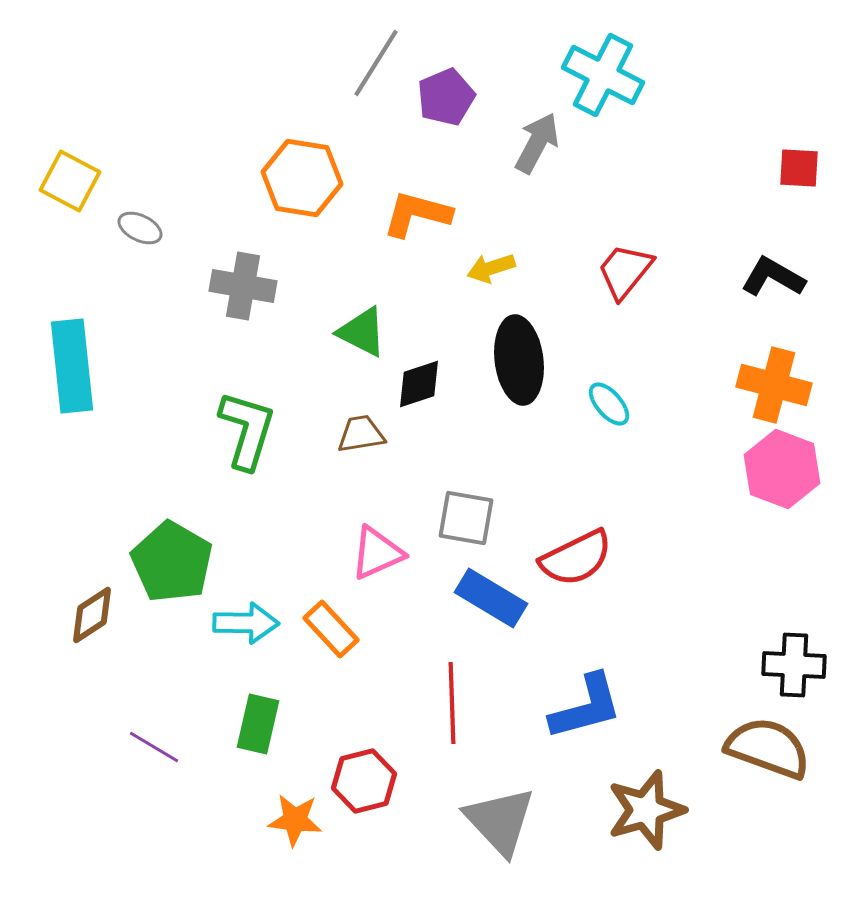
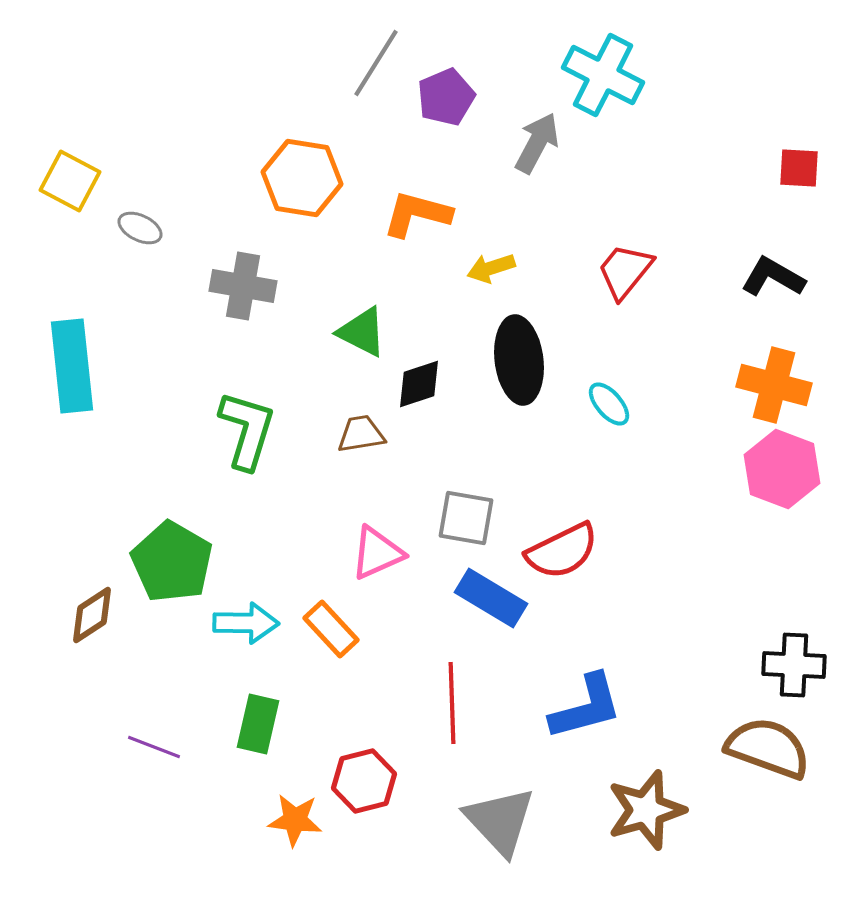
red semicircle: moved 14 px left, 7 px up
purple line: rotated 10 degrees counterclockwise
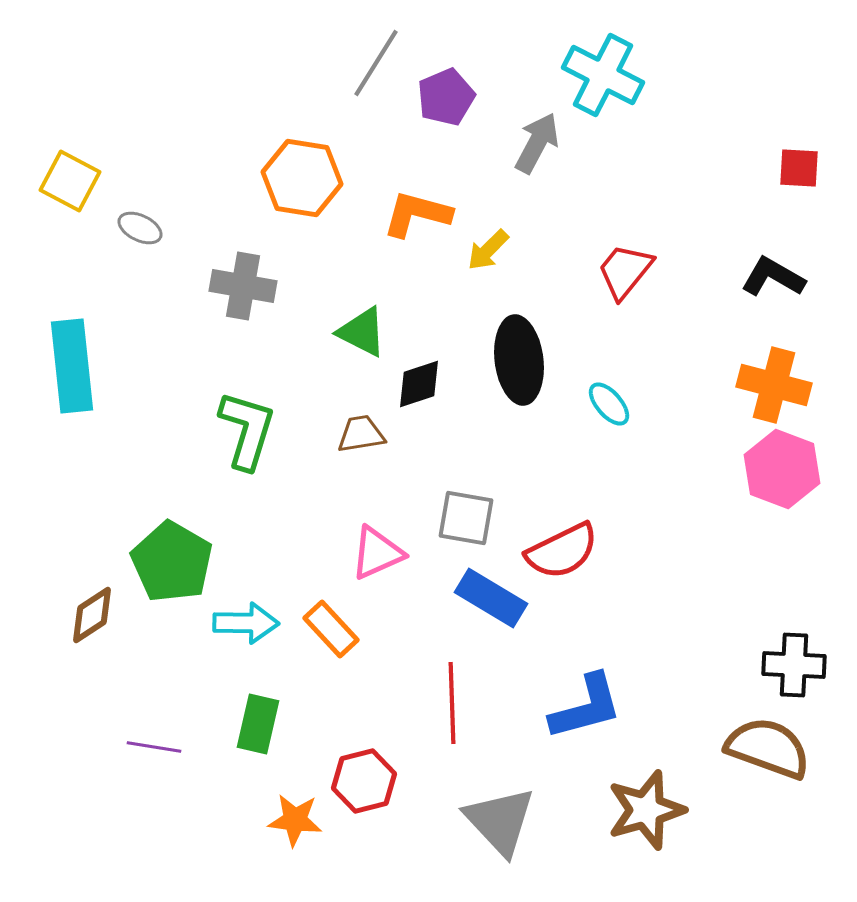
yellow arrow: moved 3 px left, 18 px up; rotated 27 degrees counterclockwise
purple line: rotated 12 degrees counterclockwise
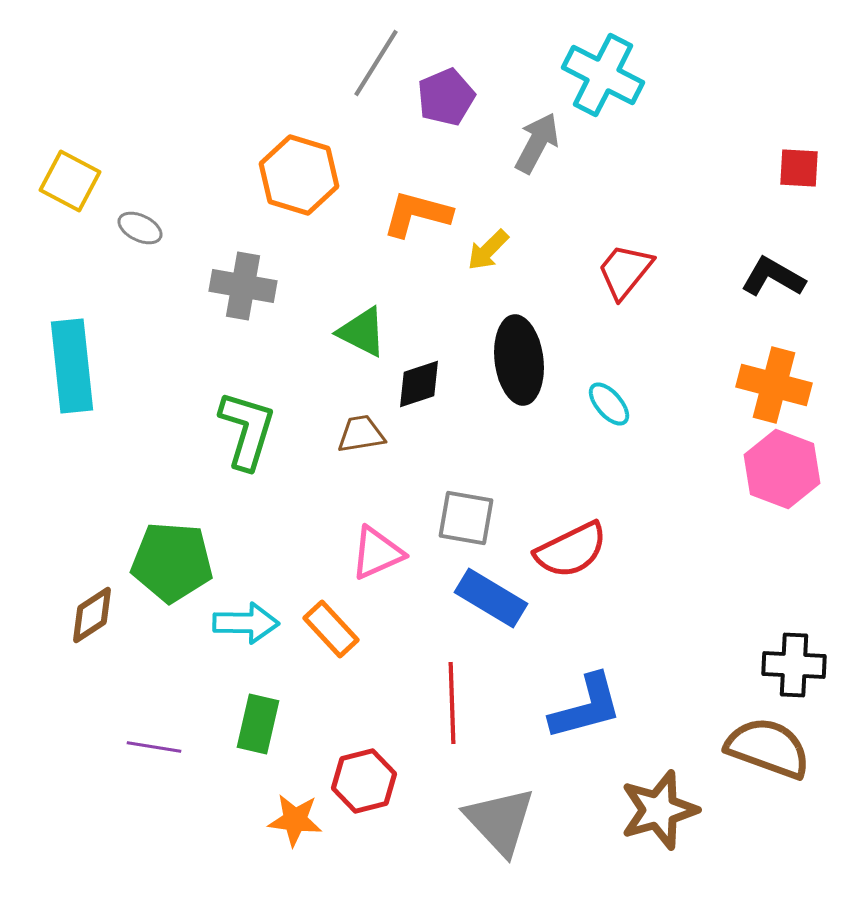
orange hexagon: moved 3 px left, 3 px up; rotated 8 degrees clockwise
red semicircle: moved 9 px right, 1 px up
green pentagon: rotated 26 degrees counterclockwise
brown star: moved 13 px right
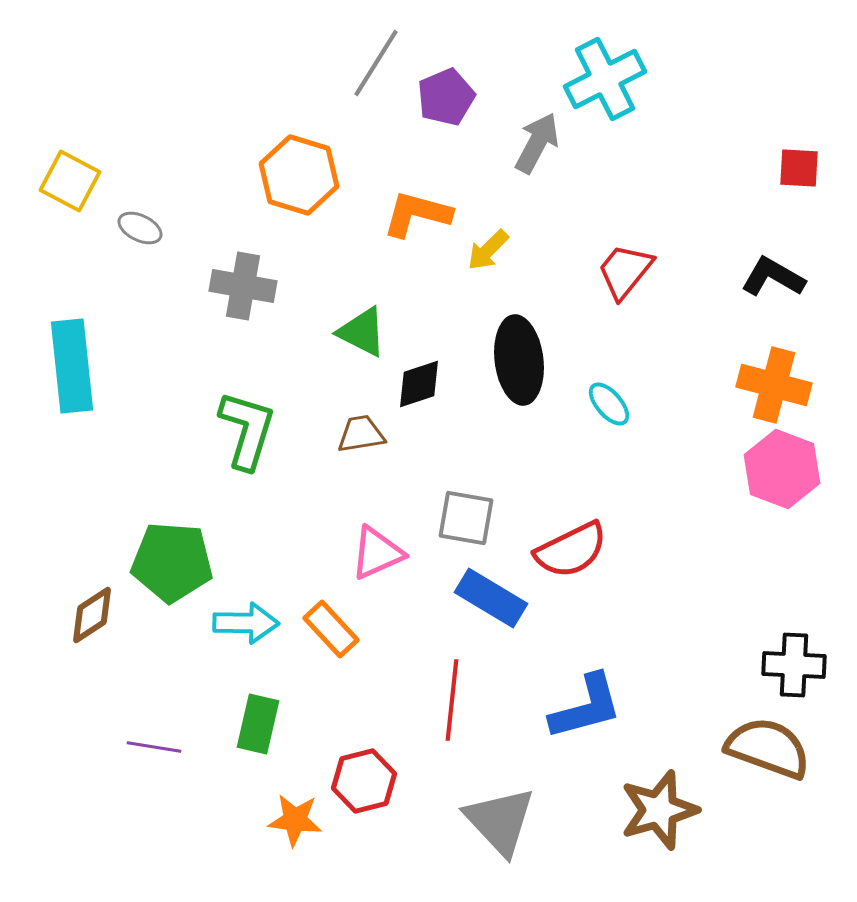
cyan cross: moved 2 px right, 4 px down; rotated 36 degrees clockwise
red line: moved 3 px up; rotated 8 degrees clockwise
